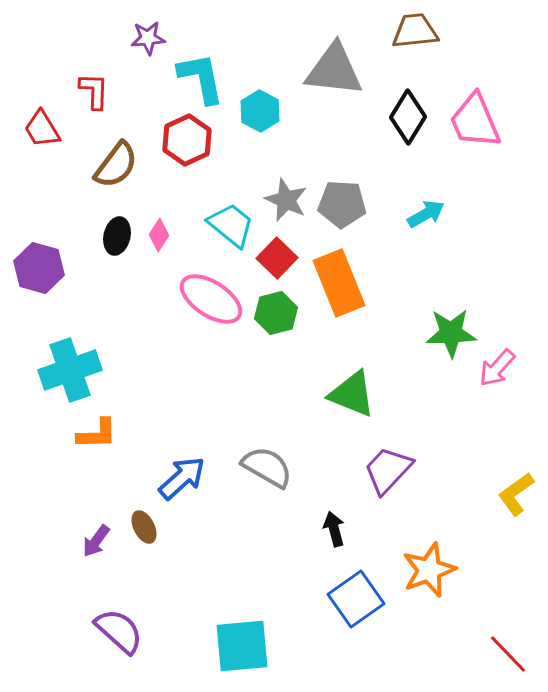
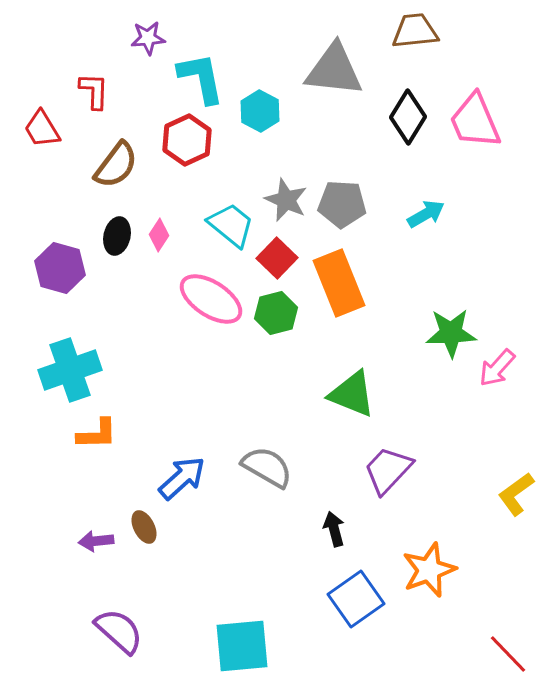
purple hexagon: moved 21 px right
purple arrow: rotated 48 degrees clockwise
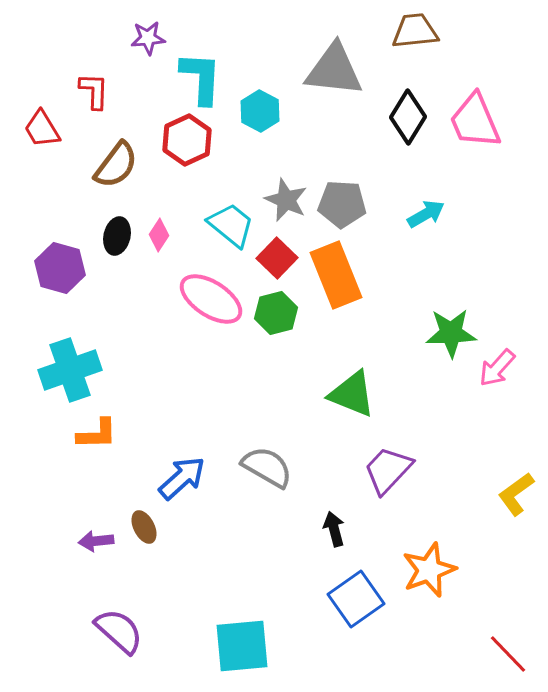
cyan L-shape: rotated 14 degrees clockwise
orange rectangle: moved 3 px left, 8 px up
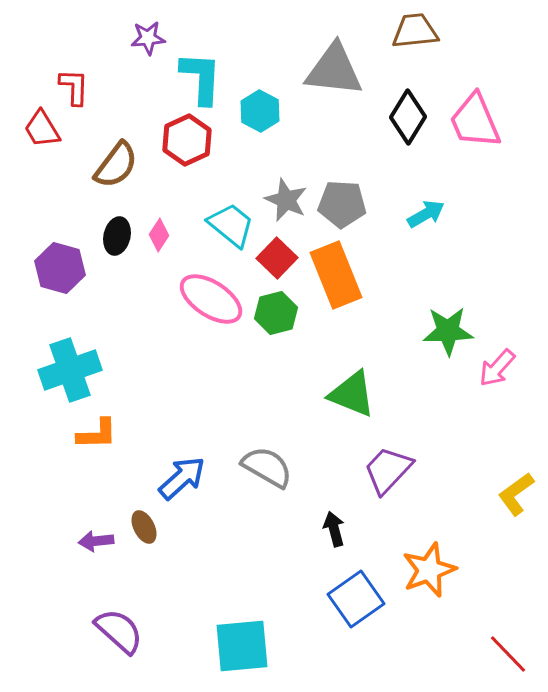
red L-shape: moved 20 px left, 4 px up
green star: moved 3 px left, 2 px up
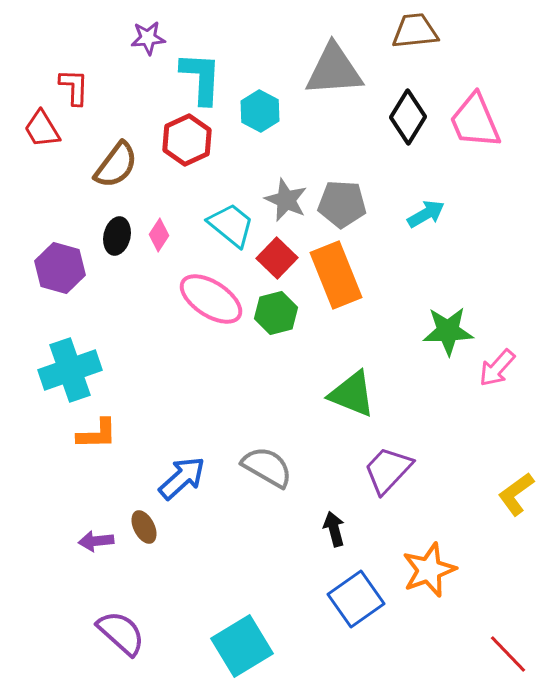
gray triangle: rotated 10 degrees counterclockwise
purple semicircle: moved 2 px right, 2 px down
cyan square: rotated 26 degrees counterclockwise
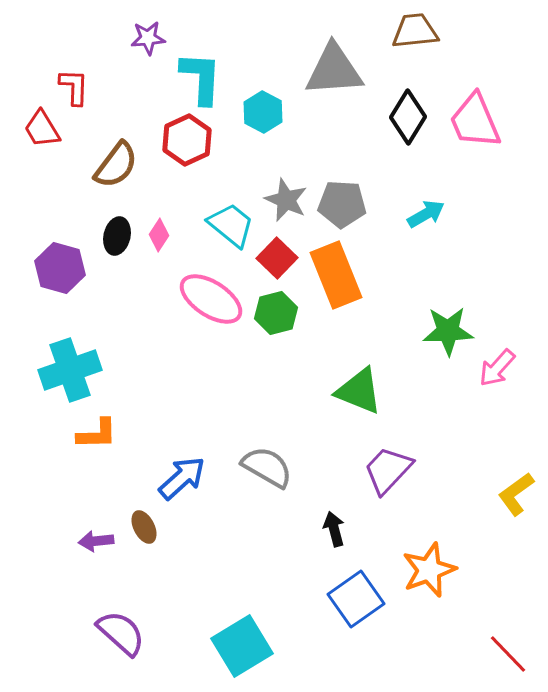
cyan hexagon: moved 3 px right, 1 px down
green triangle: moved 7 px right, 3 px up
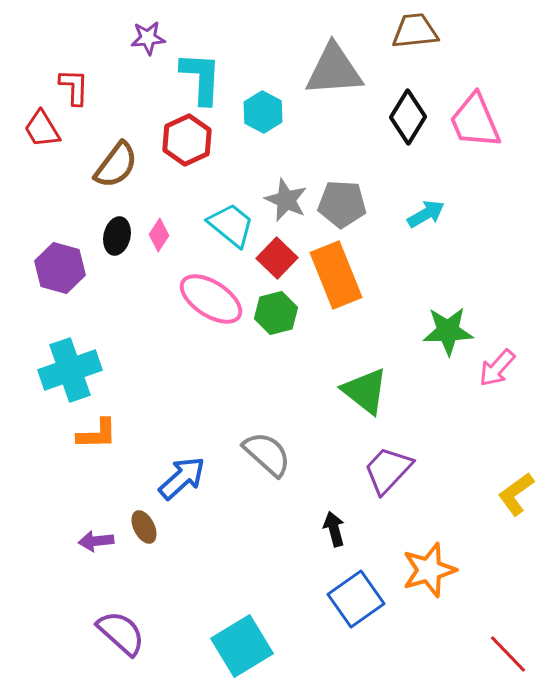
green triangle: moved 6 px right; rotated 16 degrees clockwise
gray semicircle: moved 13 px up; rotated 12 degrees clockwise
orange star: rotated 4 degrees clockwise
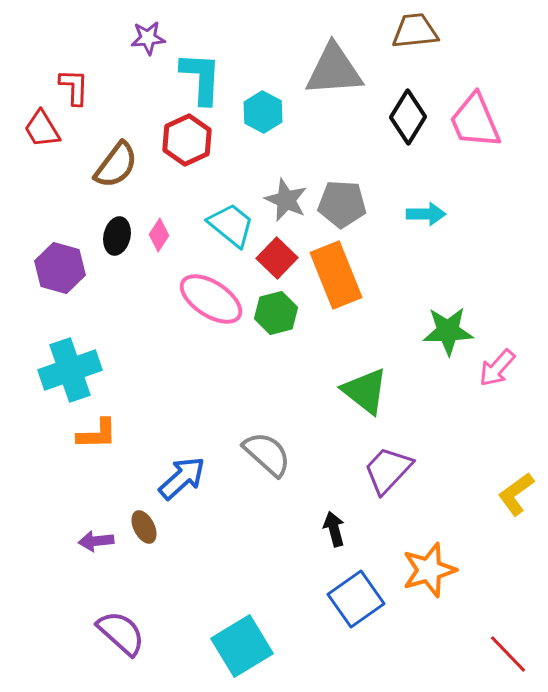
cyan arrow: rotated 30 degrees clockwise
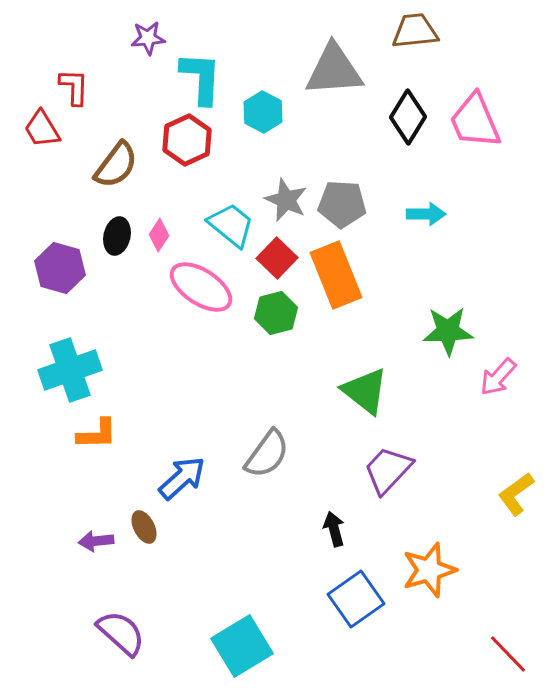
pink ellipse: moved 10 px left, 12 px up
pink arrow: moved 1 px right, 9 px down
gray semicircle: rotated 84 degrees clockwise
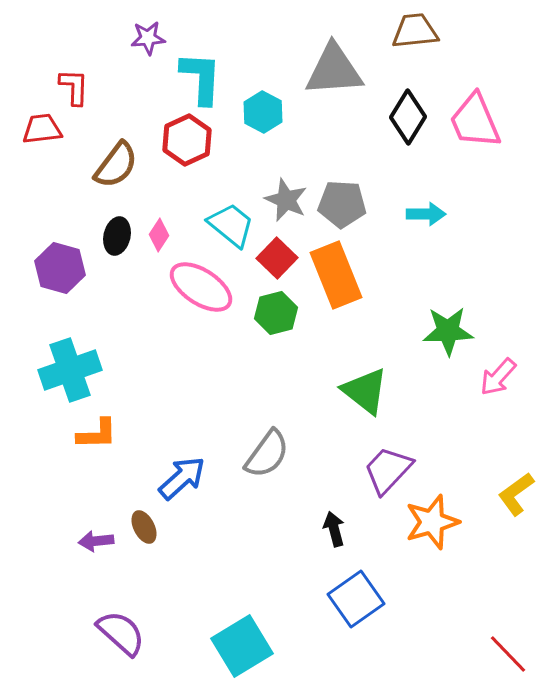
red trapezoid: rotated 114 degrees clockwise
orange star: moved 3 px right, 48 px up
